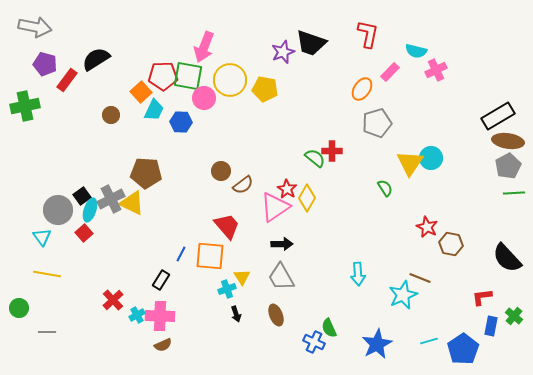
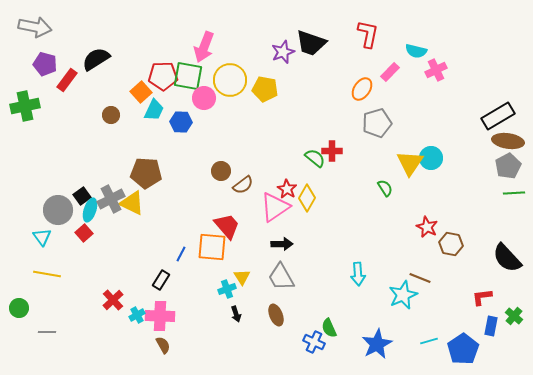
orange square at (210, 256): moved 2 px right, 9 px up
brown semicircle at (163, 345): rotated 96 degrees counterclockwise
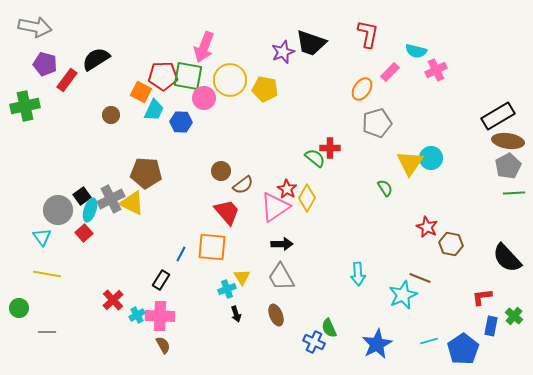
orange square at (141, 92): rotated 20 degrees counterclockwise
red cross at (332, 151): moved 2 px left, 3 px up
red trapezoid at (227, 226): moved 14 px up
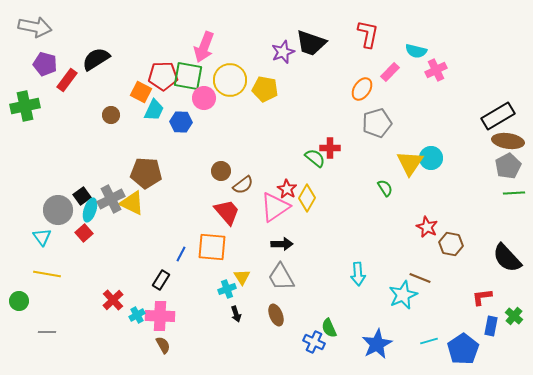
green circle at (19, 308): moved 7 px up
